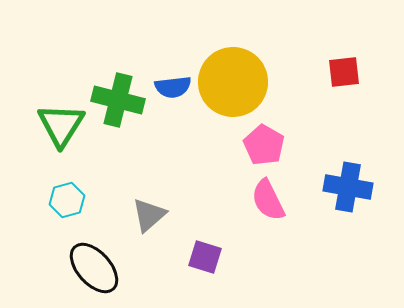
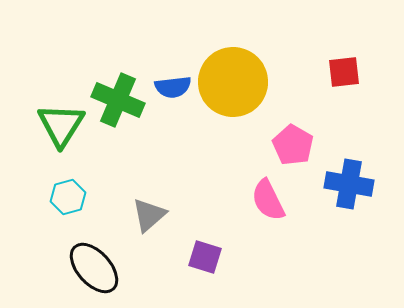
green cross: rotated 9 degrees clockwise
pink pentagon: moved 29 px right
blue cross: moved 1 px right, 3 px up
cyan hexagon: moved 1 px right, 3 px up
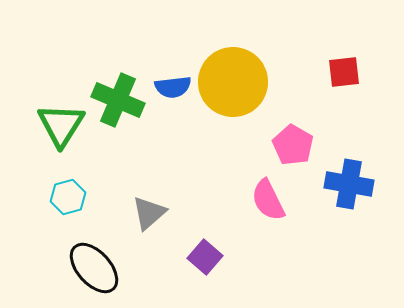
gray triangle: moved 2 px up
purple square: rotated 24 degrees clockwise
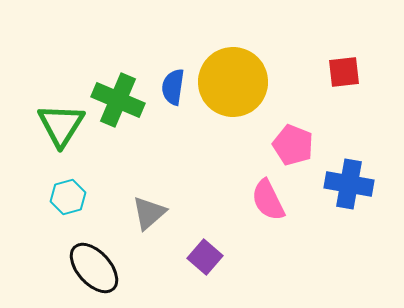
blue semicircle: rotated 105 degrees clockwise
pink pentagon: rotated 9 degrees counterclockwise
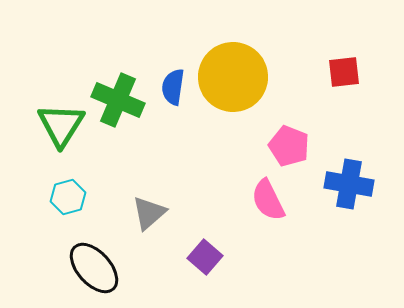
yellow circle: moved 5 px up
pink pentagon: moved 4 px left, 1 px down
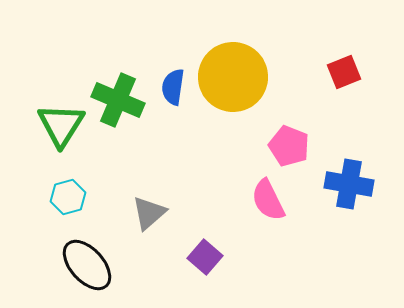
red square: rotated 16 degrees counterclockwise
black ellipse: moved 7 px left, 3 px up
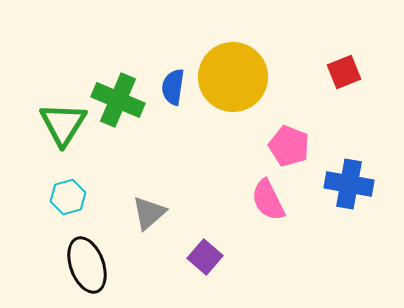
green triangle: moved 2 px right, 1 px up
black ellipse: rotated 22 degrees clockwise
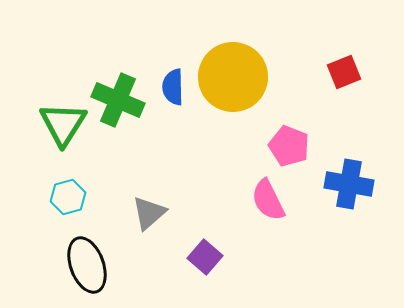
blue semicircle: rotated 9 degrees counterclockwise
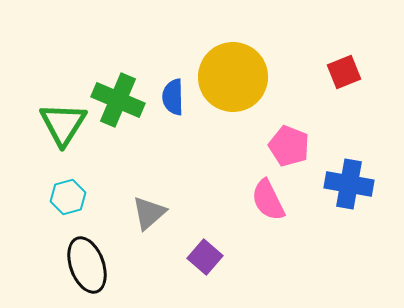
blue semicircle: moved 10 px down
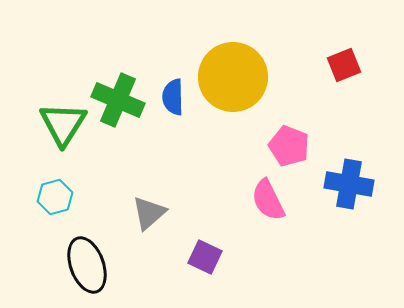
red square: moved 7 px up
cyan hexagon: moved 13 px left
purple square: rotated 16 degrees counterclockwise
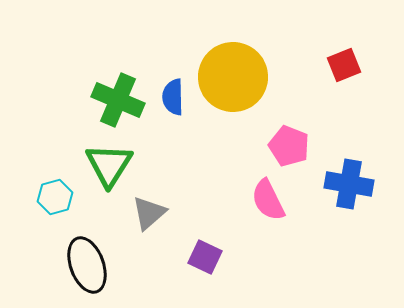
green triangle: moved 46 px right, 41 px down
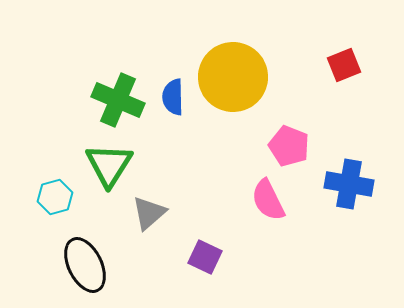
black ellipse: moved 2 px left; rotated 6 degrees counterclockwise
